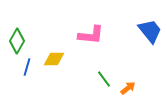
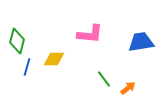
blue trapezoid: moved 9 px left, 11 px down; rotated 60 degrees counterclockwise
pink L-shape: moved 1 px left, 1 px up
green diamond: rotated 15 degrees counterclockwise
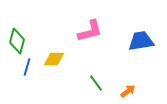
pink L-shape: moved 3 px up; rotated 20 degrees counterclockwise
blue trapezoid: moved 1 px up
green line: moved 8 px left, 4 px down
orange arrow: moved 3 px down
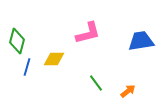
pink L-shape: moved 2 px left, 2 px down
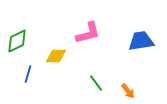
green diamond: rotated 50 degrees clockwise
yellow diamond: moved 2 px right, 3 px up
blue line: moved 1 px right, 7 px down
orange arrow: rotated 91 degrees clockwise
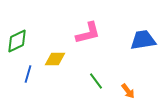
blue trapezoid: moved 2 px right, 1 px up
yellow diamond: moved 1 px left, 3 px down
green line: moved 2 px up
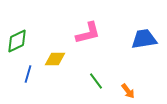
blue trapezoid: moved 1 px right, 1 px up
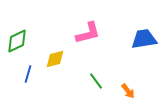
yellow diamond: rotated 15 degrees counterclockwise
